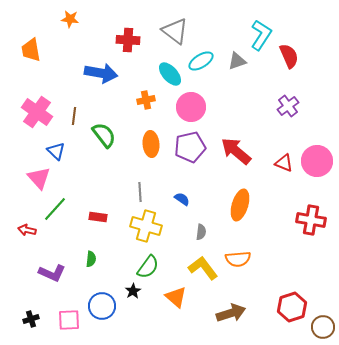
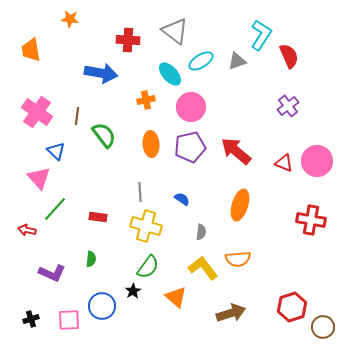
brown line at (74, 116): moved 3 px right
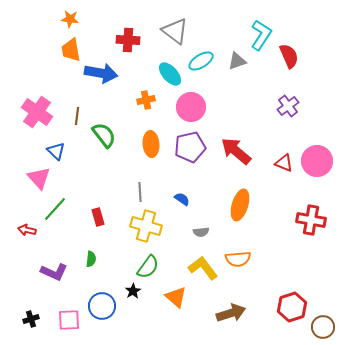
orange trapezoid at (31, 50): moved 40 px right
red rectangle at (98, 217): rotated 66 degrees clockwise
gray semicircle at (201, 232): rotated 77 degrees clockwise
purple L-shape at (52, 273): moved 2 px right, 1 px up
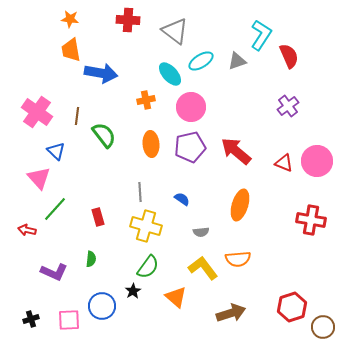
red cross at (128, 40): moved 20 px up
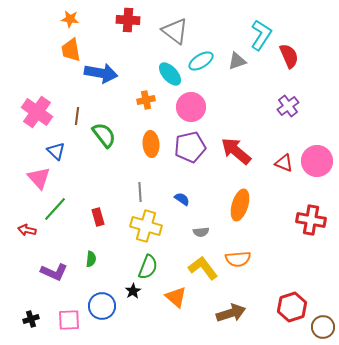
green semicircle at (148, 267): rotated 15 degrees counterclockwise
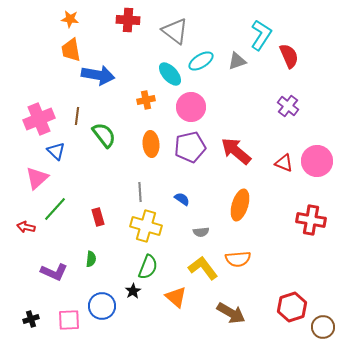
blue arrow at (101, 73): moved 3 px left, 2 px down
purple cross at (288, 106): rotated 15 degrees counterclockwise
pink cross at (37, 112): moved 2 px right, 7 px down; rotated 32 degrees clockwise
pink triangle at (39, 178): moved 2 px left; rotated 30 degrees clockwise
red arrow at (27, 230): moved 1 px left, 3 px up
brown arrow at (231, 313): rotated 48 degrees clockwise
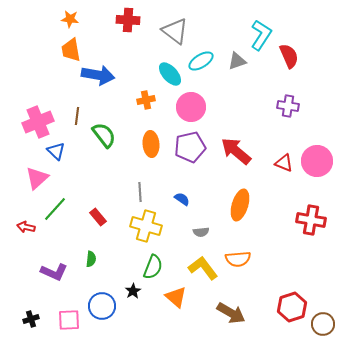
purple cross at (288, 106): rotated 30 degrees counterclockwise
pink cross at (39, 119): moved 1 px left, 3 px down
red rectangle at (98, 217): rotated 24 degrees counterclockwise
green semicircle at (148, 267): moved 5 px right
brown circle at (323, 327): moved 3 px up
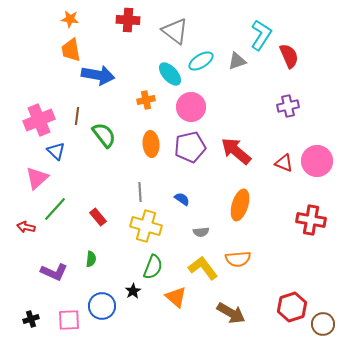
purple cross at (288, 106): rotated 20 degrees counterclockwise
pink cross at (38, 122): moved 1 px right, 2 px up
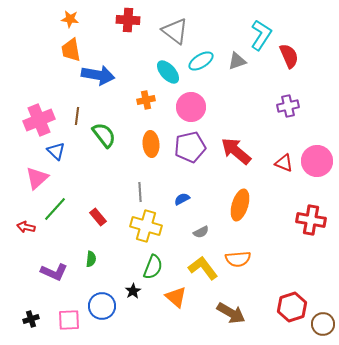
cyan ellipse at (170, 74): moved 2 px left, 2 px up
blue semicircle at (182, 199): rotated 63 degrees counterclockwise
gray semicircle at (201, 232): rotated 21 degrees counterclockwise
